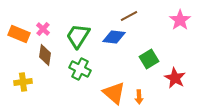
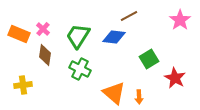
yellow cross: moved 3 px down
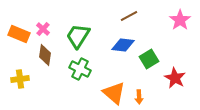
blue diamond: moved 9 px right, 8 px down
yellow cross: moved 3 px left, 6 px up
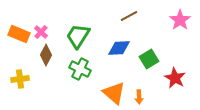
pink cross: moved 2 px left, 3 px down
blue diamond: moved 4 px left, 3 px down; rotated 10 degrees counterclockwise
brown diamond: moved 1 px right; rotated 20 degrees clockwise
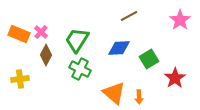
green trapezoid: moved 1 px left, 4 px down
red star: rotated 10 degrees clockwise
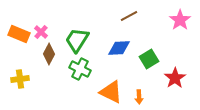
brown diamond: moved 3 px right, 1 px up
orange triangle: moved 3 px left, 1 px up; rotated 15 degrees counterclockwise
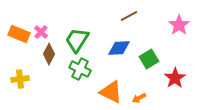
pink star: moved 1 px left, 5 px down
orange arrow: moved 1 px down; rotated 64 degrees clockwise
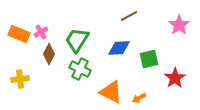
pink cross: rotated 16 degrees clockwise
green square: rotated 18 degrees clockwise
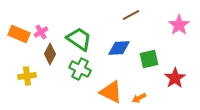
brown line: moved 2 px right, 1 px up
green trapezoid: moved 2 px right, 1 px up; rotated 92 degrees clockwise
brown diamond: moved 1 px right
yellow cross: moved 7 px right, 3 px up
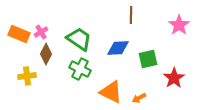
brown line: rotated 60 degrees counterclockwise
blue diamond: moved 1 px left
brown diamond: moved 4 px left
green square: moved 1 px left
red star: moved 1 px left
